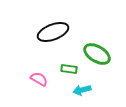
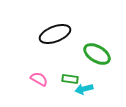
black ellipse: moved 2 px right, 2 px down
green rectangle: moved 1 px right, 10 px down
cyan arrow: moved 2 px right, 1 px up
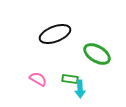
pink semicircle: moved 1 px left
cyan arrow: moved 4 px left; rotated 78 degrees counterclockwise
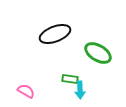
green ellipse: moved 1 px right, 1 px up
pink semicircle: moved 12 px left, 12 px down
cyan arrow: moved 1 px down
